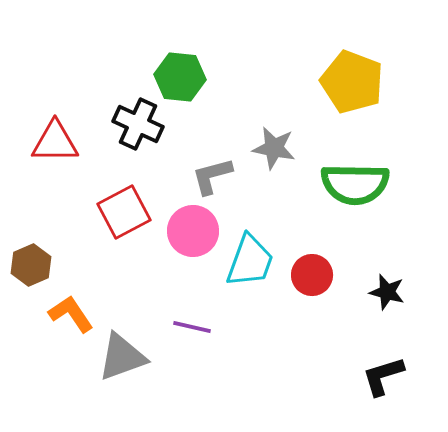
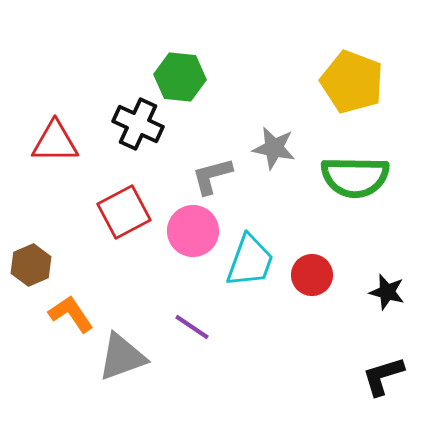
green semicircle: moved 7 px up
purple line: rotated 21 degrees clockwise
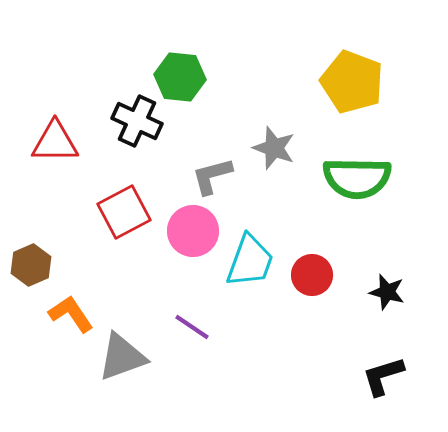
black cross: moved 1 px left, 3 px up
gray star: rotated 9 degrees clockwise
green semicircle: moved 2 px right, 1 px down
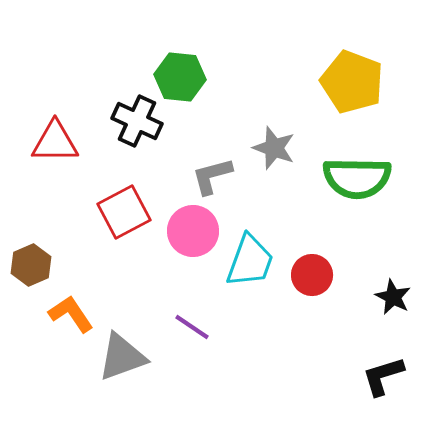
black star: moved 6 px right, 5 px down; rotated 12 degrees clockwise
